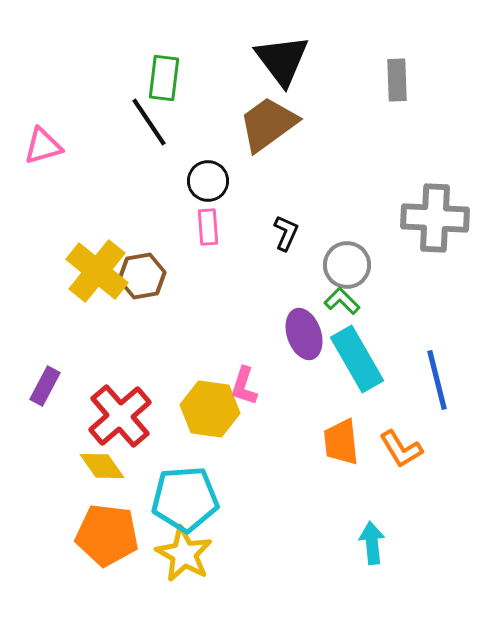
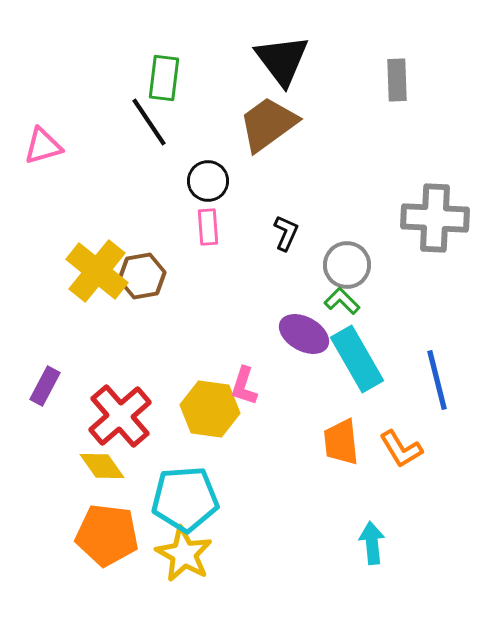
purple ellipse: rotated 42 degrees counterclockwise
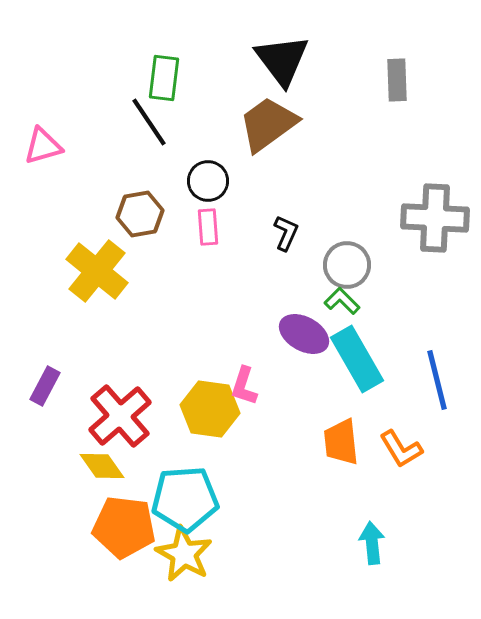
brown hexagon: moved 2 px left, 62 px up
orange pentagon: moved 17 px right, 8 px up
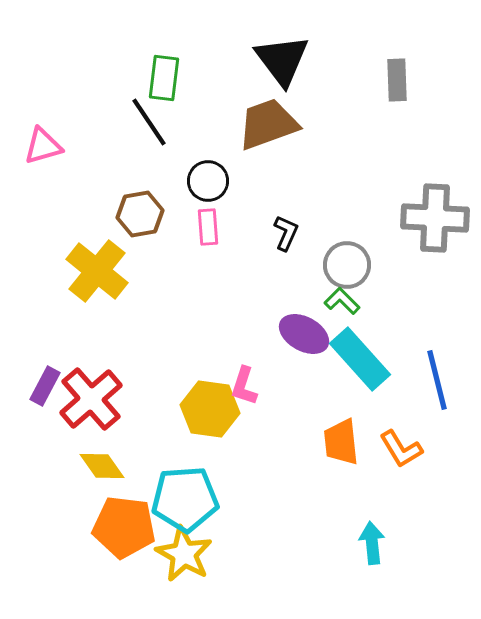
brown trapezoid: rotated 16 degrees clockwise
cyan rectangle: moved 3 px right; rotated 12 degrees counterclockwise
red cross: moved 29 px left, 17 px up
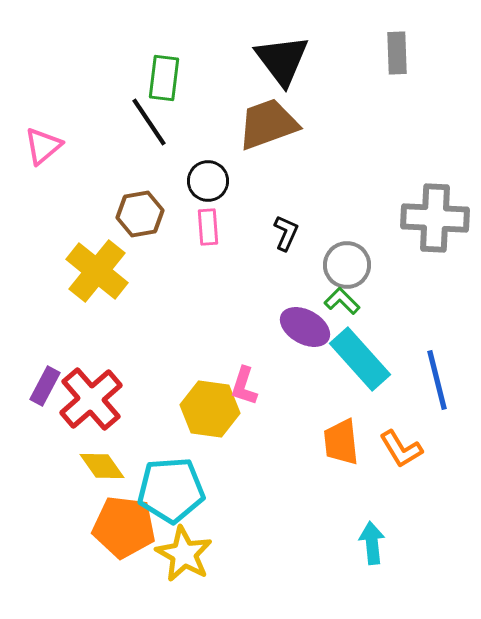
gray rectangle: moved 27 px up
pink triangle: rotated 24 degrees counterclockwise
purple ellipse: moved 1 px right, 7 px up
cyan pentagon: moved 14 px left, 9 px up
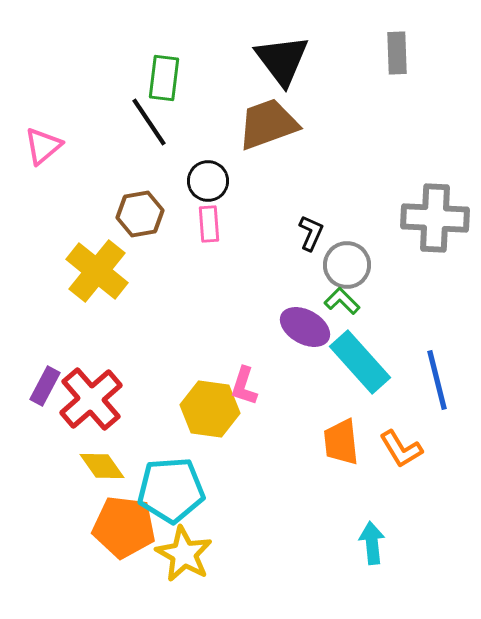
pink rectangle: moved 1 px right, 3 px up
black L-shape: moved 25 px right
cyan rectangle: moved 3 px down
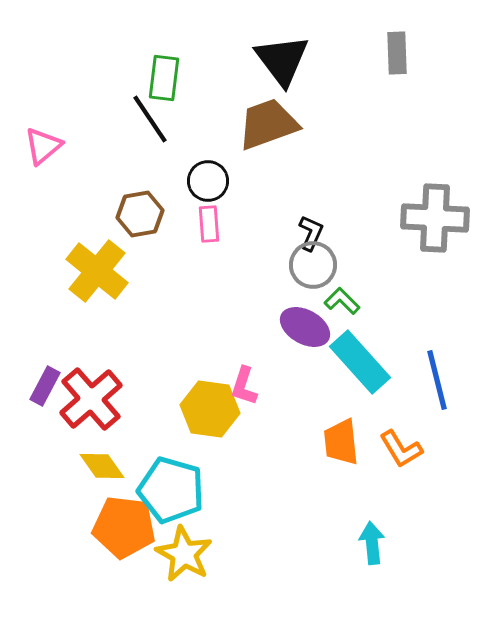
black line: moved 1 px right, 3 px up
gray circle: moved 34 px left
cyan pentagon: rotated 20 degrees clockwise
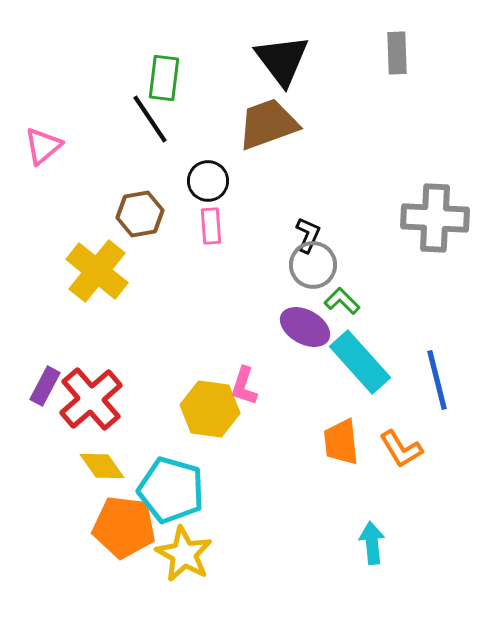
pink rectangle: moved 2 px right, 2 px down
black L-shape: moved 3 px left, 2 px down
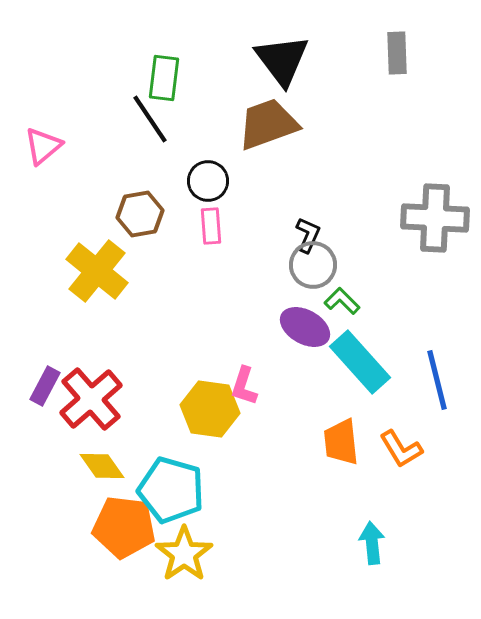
yellow star: rotated 8 degrees clockwise
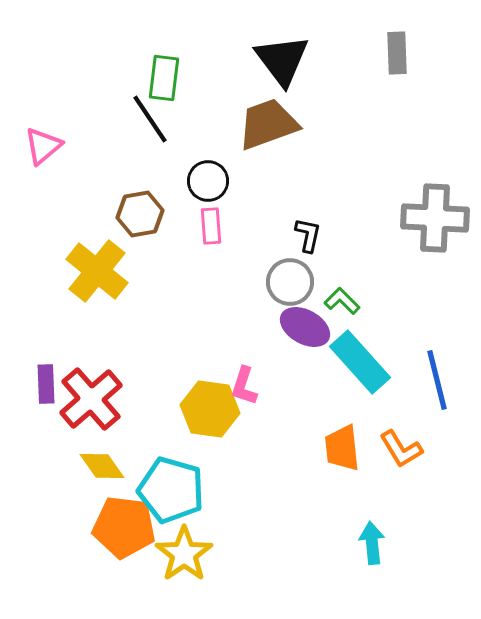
black L-shape: rotated 12 degrees counterclockwise
gray circle: moved 23 px left, 17 px down
purple rectangle: moved 1 px right, 2 px up; rotated 30 degrees counterclockwise
orange trapezoid: moved 1 px right, 6 px down
